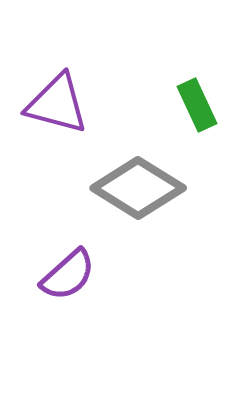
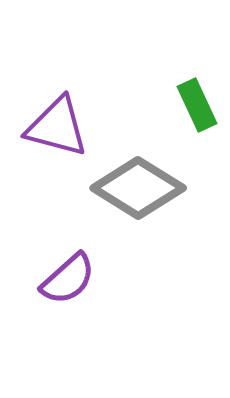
purple triangle: moved 23 px down
purple semicircle: moved 4 px down
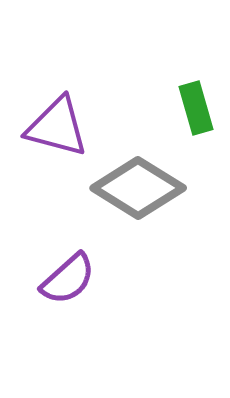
green rectangle: moved 1 px left, 3 px down; rotated 9 degrees clockwise
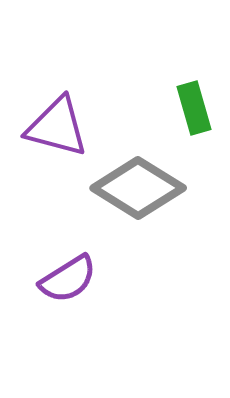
green rectangle: moved 2 px left
purple semicircle: rotated 10 degrees clockwise
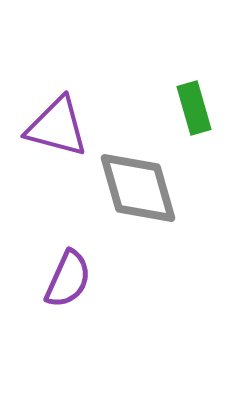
gray diamond: rotated 42 degrees clockwise
purple semicircle: rotated 34 degrees counterclockwise
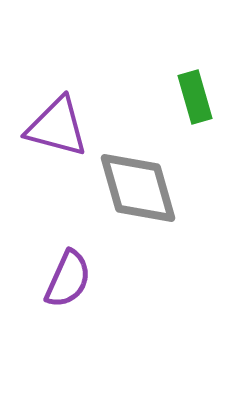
green rectangle: moved 1 px right, 11 px up
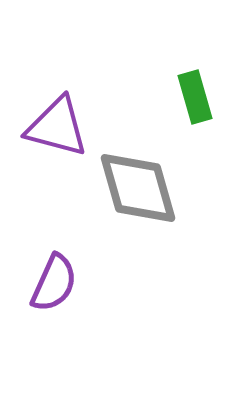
purple semicircle: moved 14 px left, 4 px down
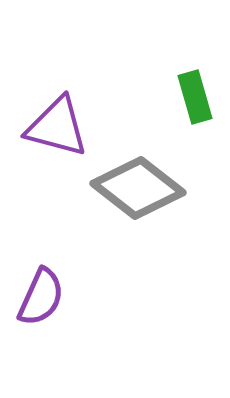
gray diamond: rotated 36 degrees counterclockwise
purple semicircle: moved 13 px left, 14 px down
